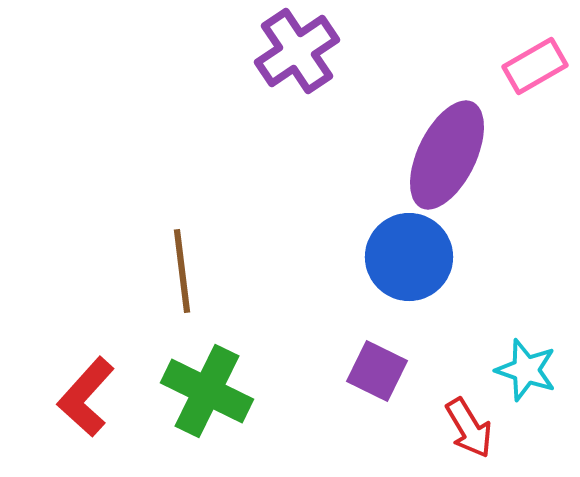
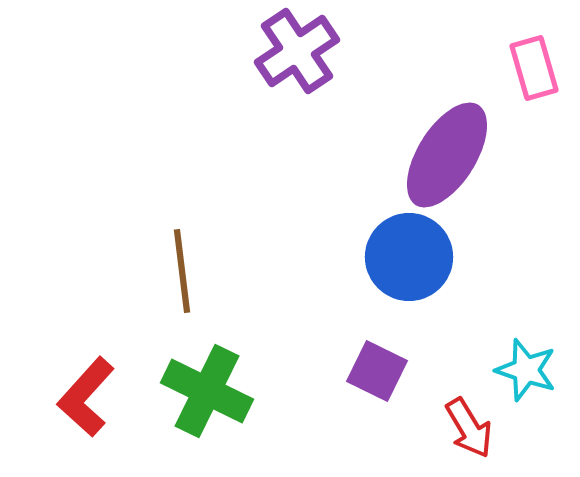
pink rectangle: moved 1 px left, 2 px down; rotated 76 degrees counterclockwise
purple ellipse: rotated 6 degrees clockwise
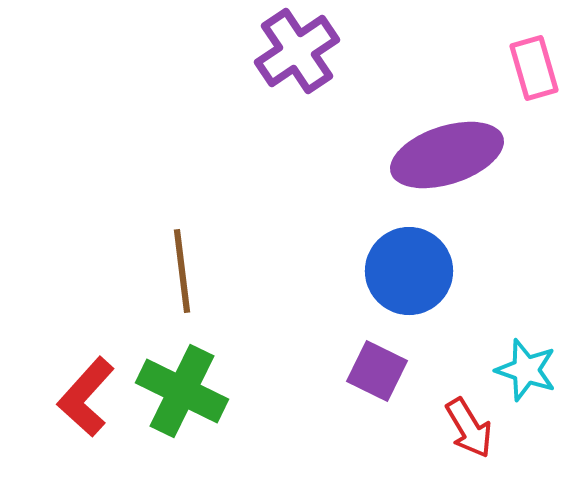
purple ellipse: rotated 40 degrees clockwise
blue circle: moved 14 px down
green cross: moved 25 px left
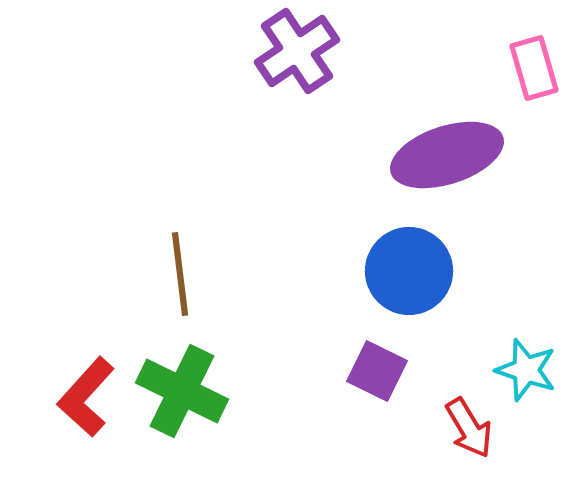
brown line: moved 2 px left, 3 px down
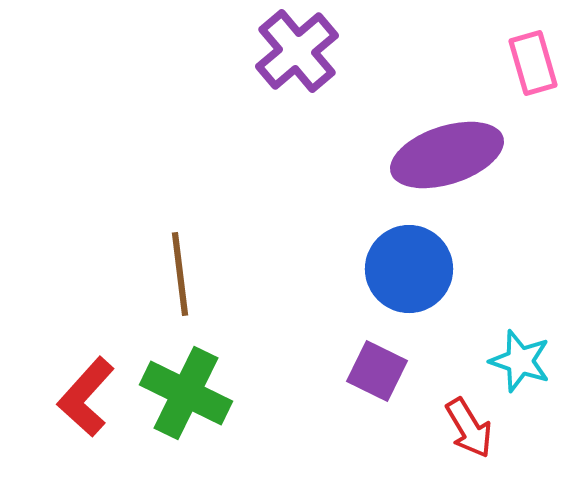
purple cross: rotated 6 degrees counterclockwise
pink rectangle: moved 1 px left, 5 px up
blue circle: moved 2 px up
cyan star: moved 6 px left, 9 px up
green cross: moved 4 px right, 2 px down
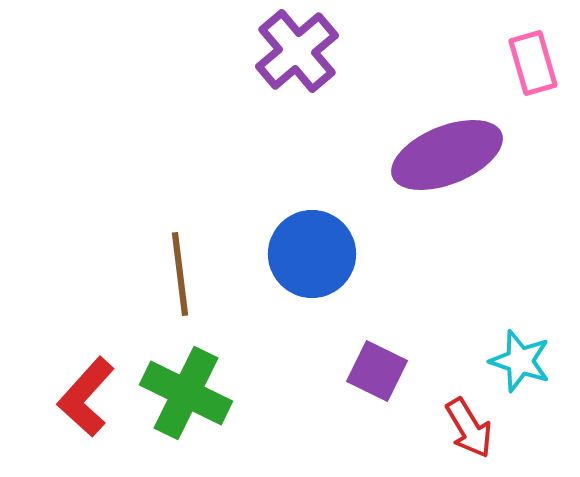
purple ellipse: rotated 4 degrees counterclockwise
blue circle: moved 97 px left, 15 px up
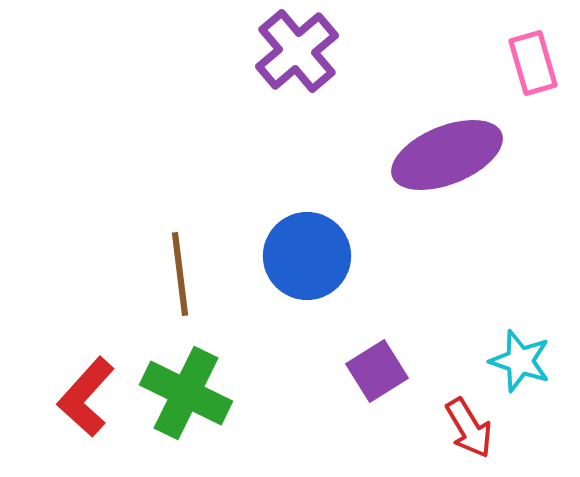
blue circle: moved 5 px left, 2 px down
purple square: rotated 32 degrees clockwise
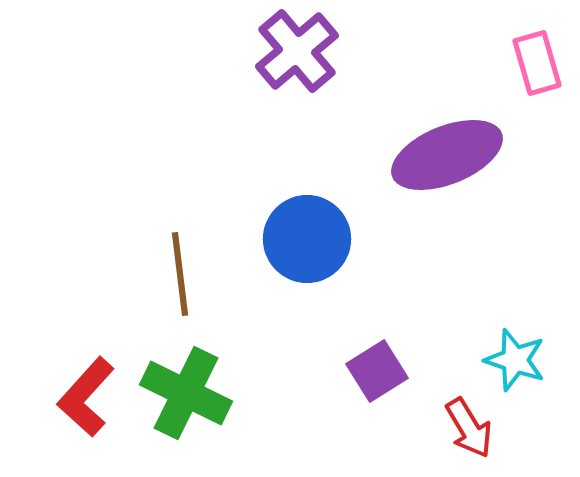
pink rectangle: moved 4 px right
blue circle: moved 17 px up
cyan star: moved 5 px left, 1 px up
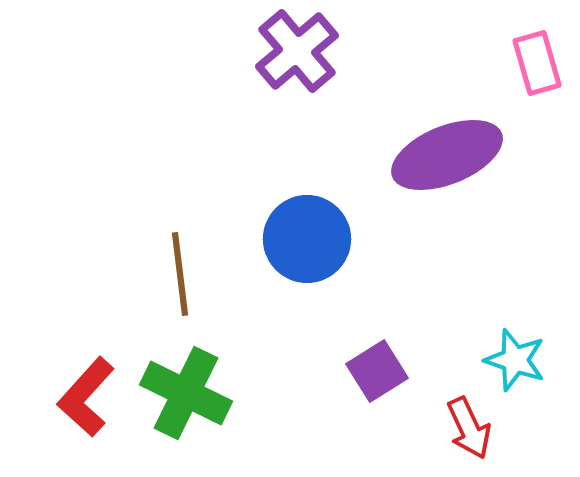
red arrow: rotated 6 degrees clockwise
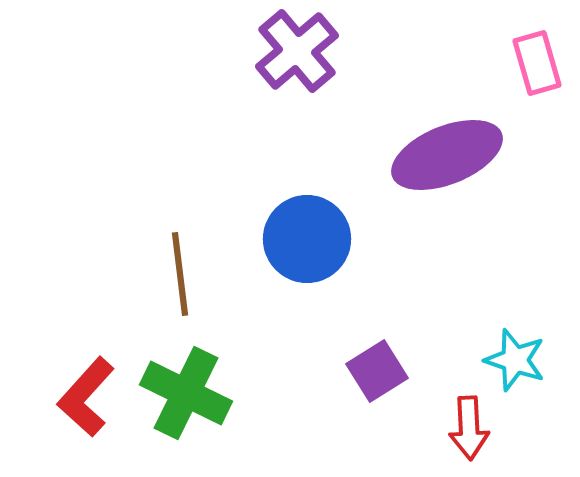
red arrow: rotated 22 degrees clockwise
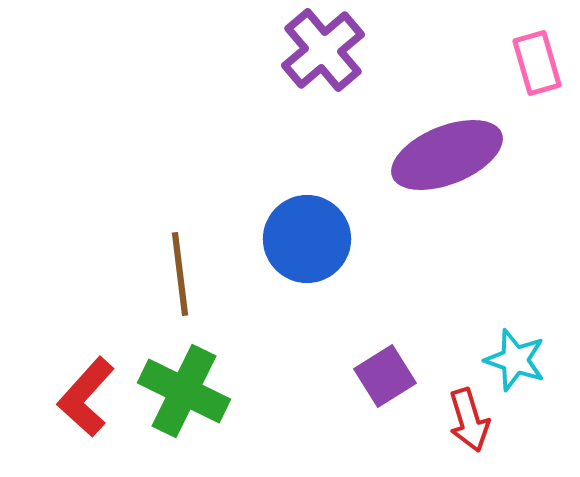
purple cross: moved 26 px right, 1 px up
purple square: moved 8 px right, 5 px down
green cross: moved 2 px left, 2 px up
red arrow: moved 8 px up; rotated 14 degrees counterclockwise
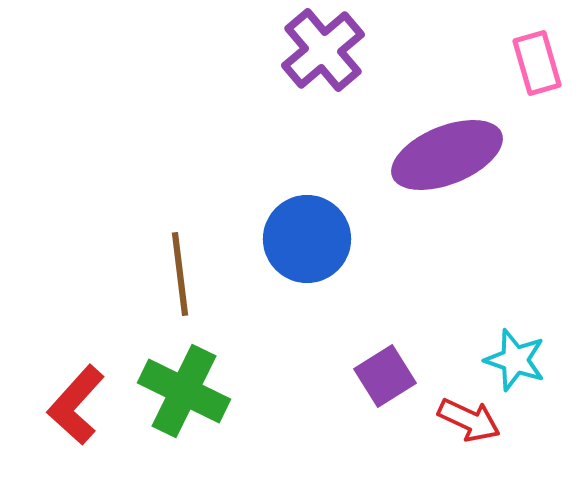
red L-shape: moved 10 px left, 8 px down
red arrow: rotated 48 degrees counterclockwise
